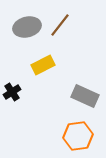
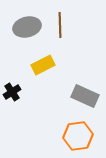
brown line: rotated 40 degrees counterclockwise
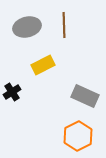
brown line: moved 4 px right
orange hexagon: rotated 20 degrees counterclockwise
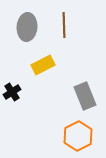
gray ellipse: rotated 72 degrees counterclockwise
gray rectangle: rotated 44 degrees clockwise
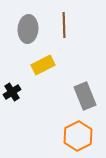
gray ellipse: moved 1 px right, 2 px down
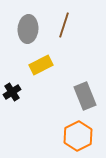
brown line: rotated 20 degrees clockwise
yellow rectangle: moved 2 px left
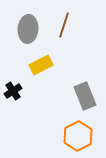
black cross: moved 1 px right, 1 px up
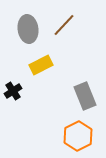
brown line: rotated 25 degrees clockwise
gray ellipse: rotated 12 degrees counterclockwise
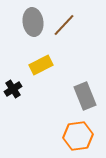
gray ellipse: moved 5 px right, 7 px up
black cross: moved 2 px up
orange hexagon: rotated 20 degrees clockwise
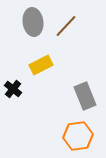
brown line: moved 2 px right, 1 px down
black cross: rotated 18 degrees counterclockwise
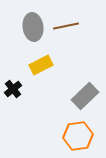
gray ellipse: moved 5 px down
brown line: rotated 35 degrees clockwise
black cross: rotated 12 degrees clockwise
gray rectangle: rotated 68 degrees clockwise
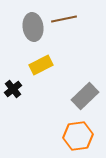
brown line: moved 2 px left, 7 px up
